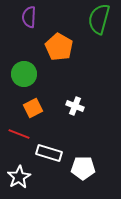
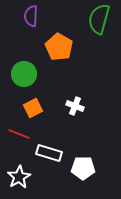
purple semicircle: moved 2 px right, 1 px up
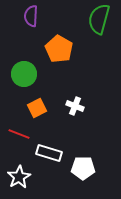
orange pentagon: moved 2 px down
orange square: moved 4 px right
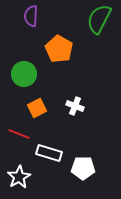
green semicircle: rotated 12 degrees clockwise
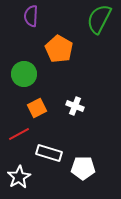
red line: rotated 50 degrees counterclockwise
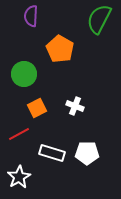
orange pentagon: moved 1 px right
white rectangle: moved 3 px right
white pentagon: moved 4 px right, 15 px up
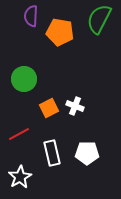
orange pentagon: moved 17 px up; rotated 20 degrees counterclockwise
green circle: moved 5 px down
orange square: moved 12 px right
white rectangle: rotated 60 degrees clockwise
white star: moved 1 px right
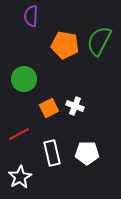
green semicircle: moved 22 px down
orange pentagon: moved 5 px right, 13 px down
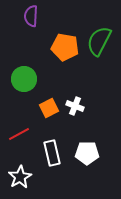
orange pentagon: moved 2 px down
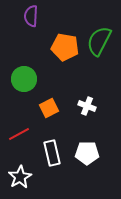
white cross: moved 12 px right
